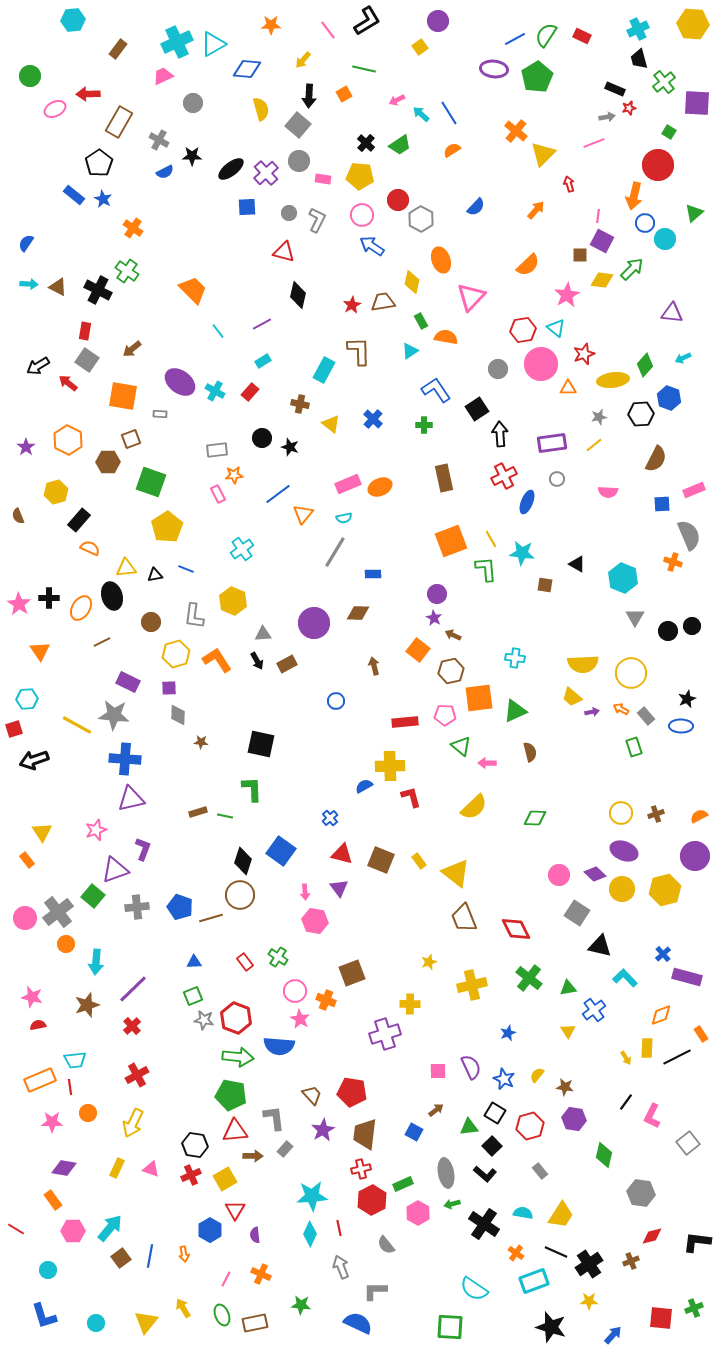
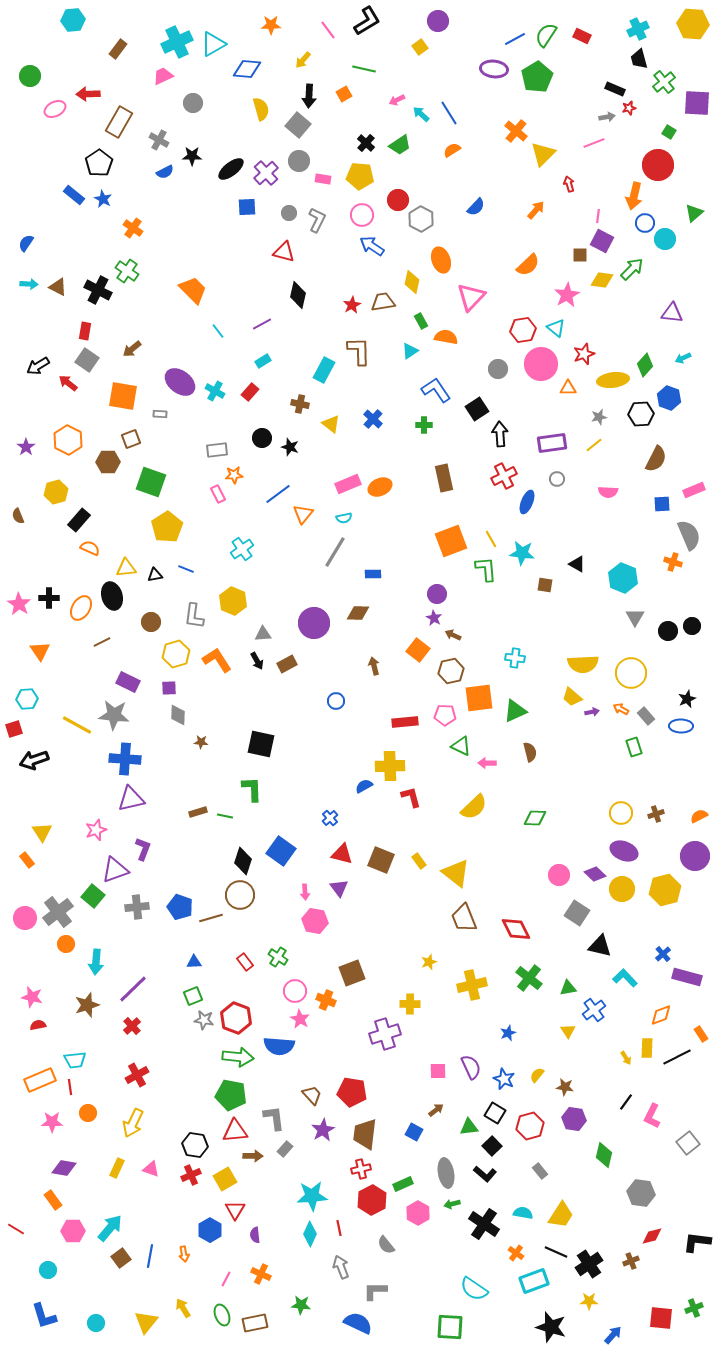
green triangle at (461, 746): rotated 15 degrees counterclockwise
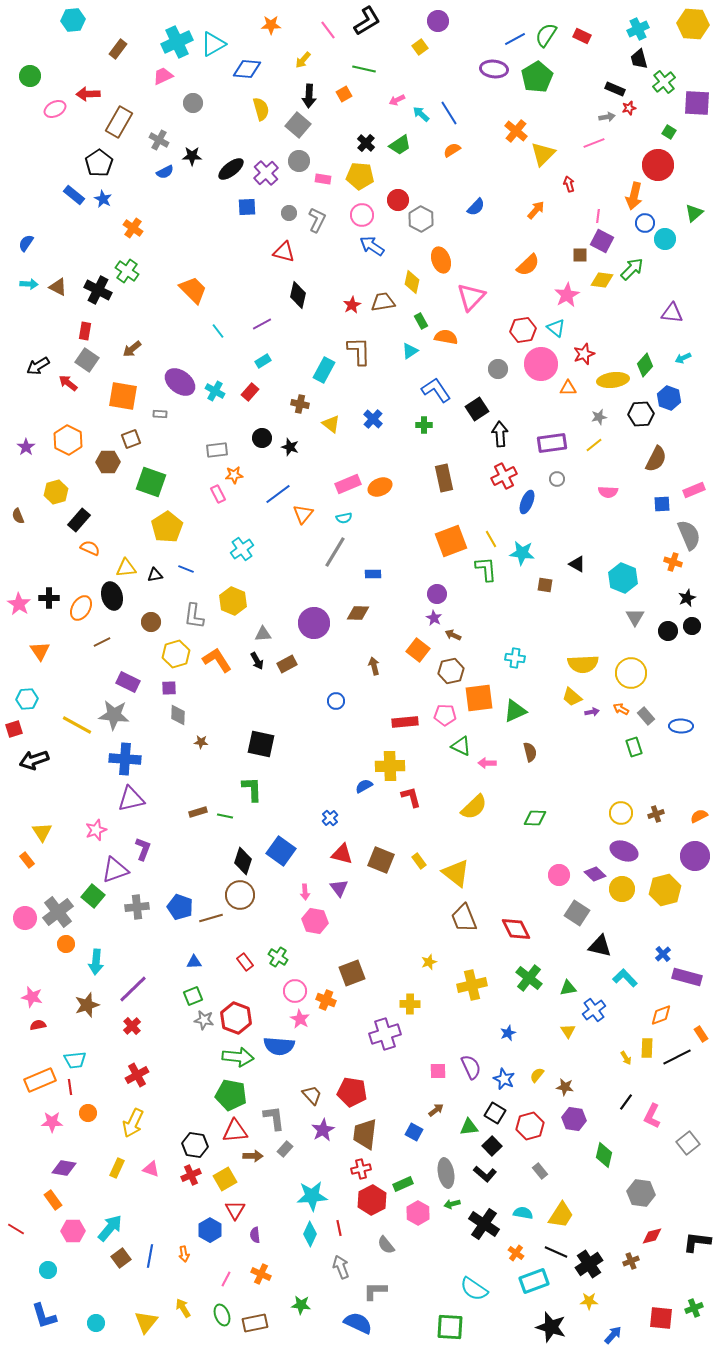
black star at (687, 699): moved 101 px up
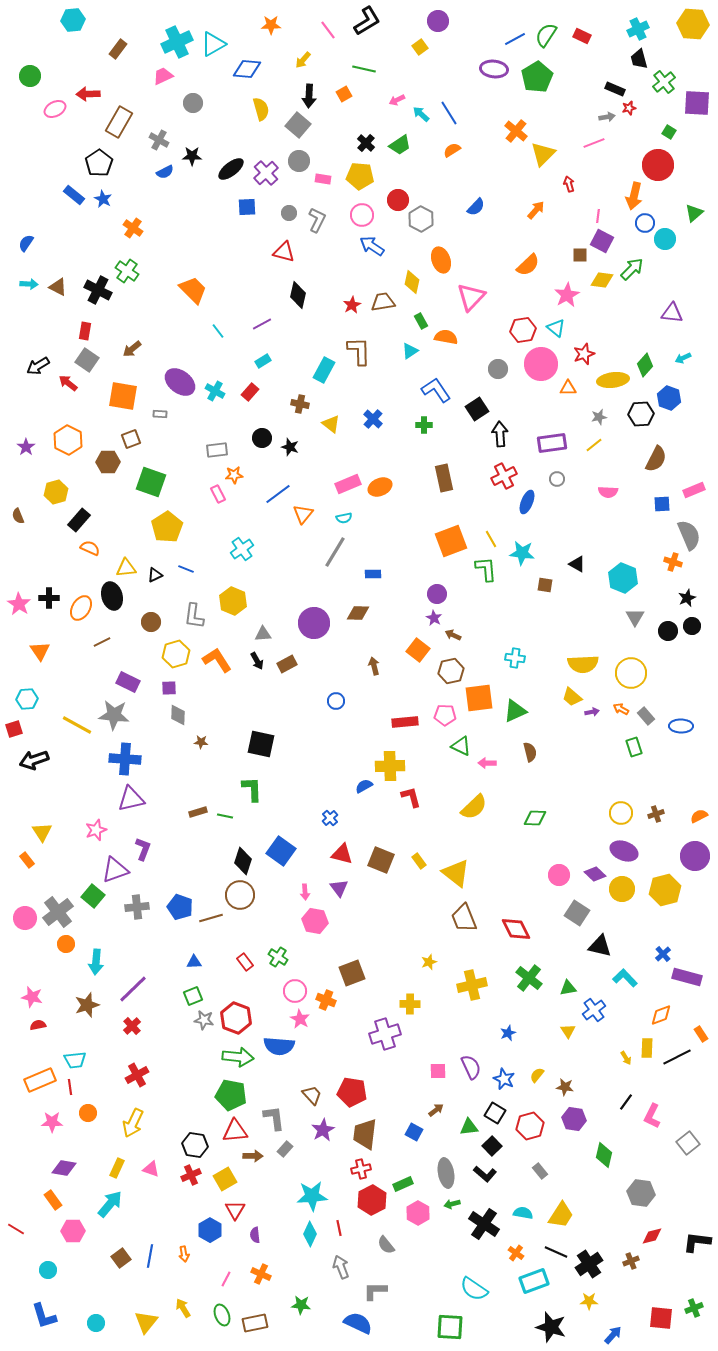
black triangle at (155, 575): rotated 14 degrees counterclockwise
cyan arrow at (110, 1228): moved 24 px up
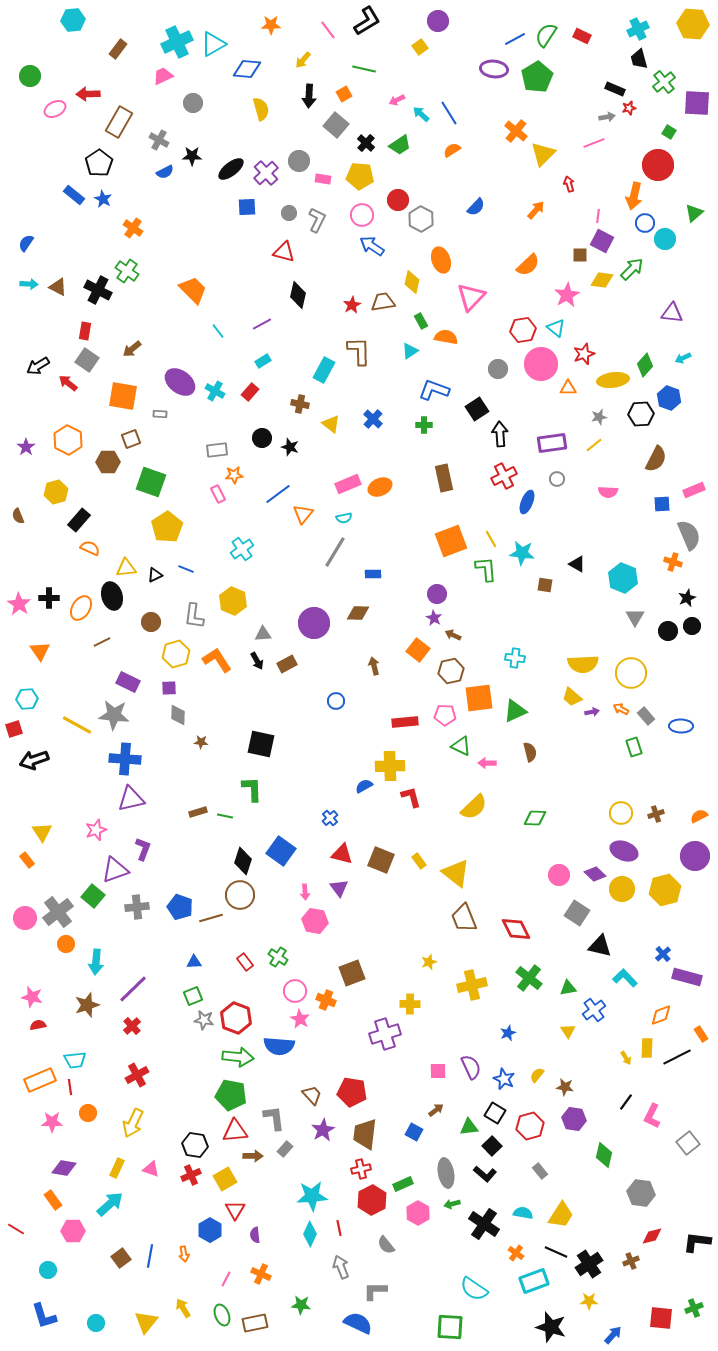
gray square at (298, 125): moved 38 px right
blue L-shape at (436, 390): moved 2 px left; rotated 36 degrees counterclockwise
cyan arrow at (110, 1204): rotated 8 degrees clockwise
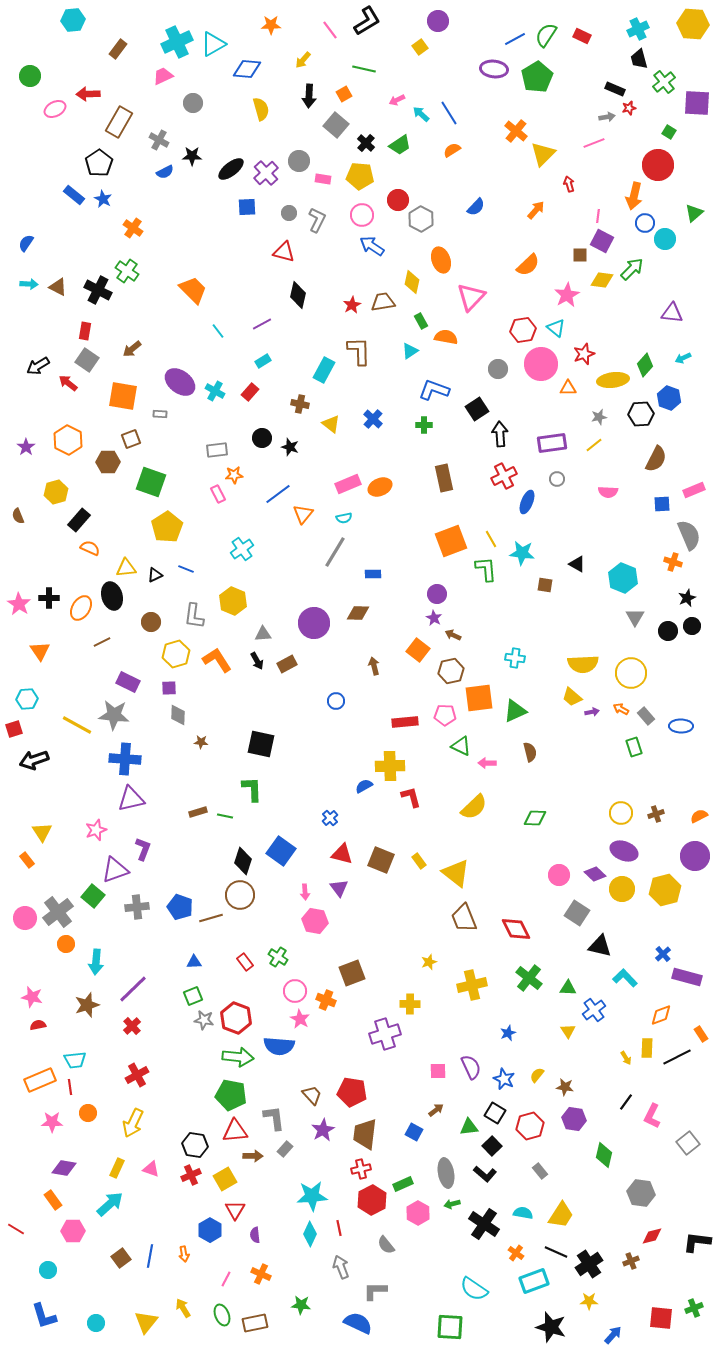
pink line at (328, 30): moved 2 px right
green triangle at (568, 988): rotated 12 degrees clockwise
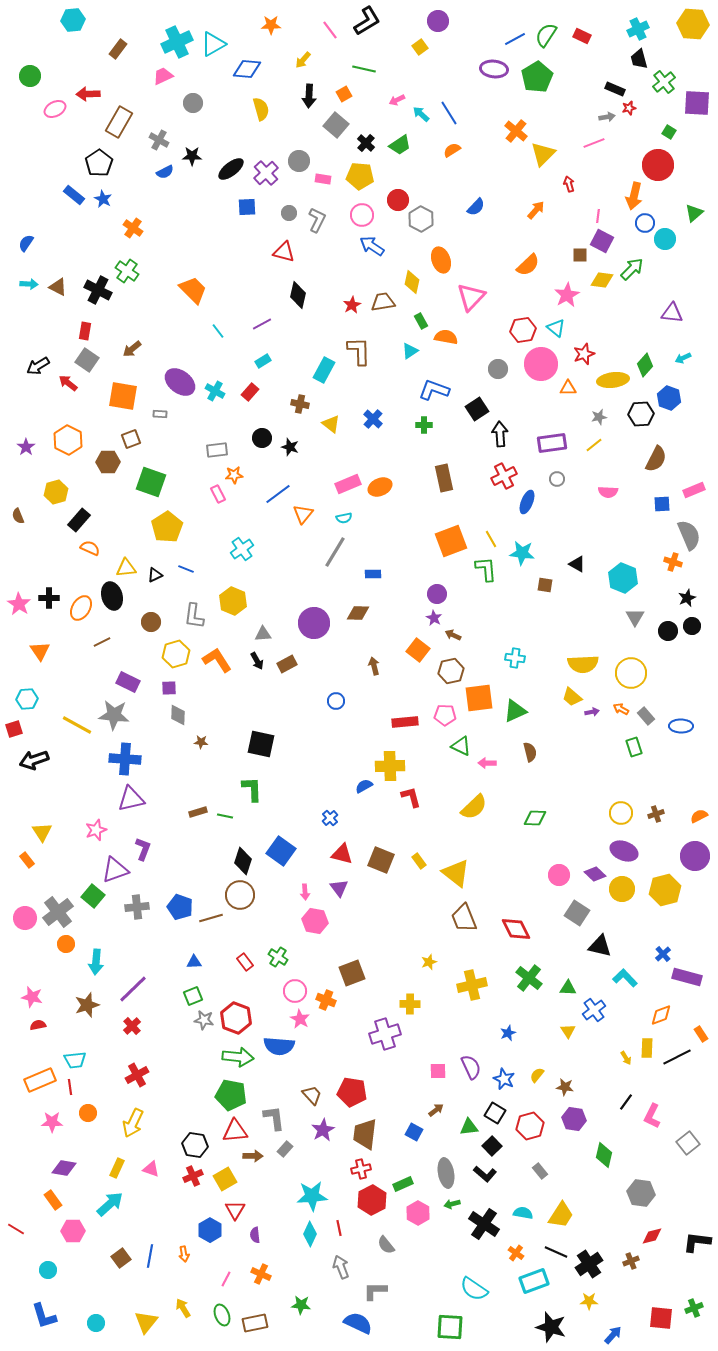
red cross at (191, 1175): moved 2 px right, 1 px down
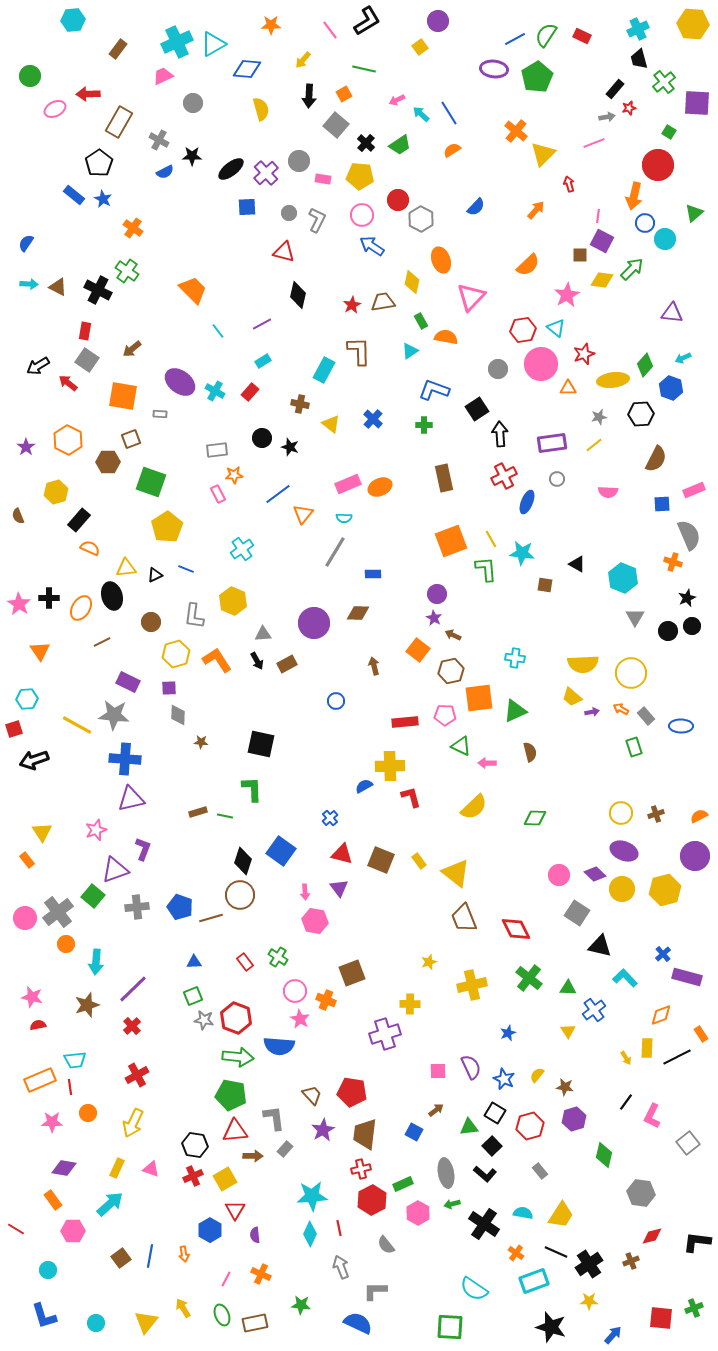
black rectangle at (615, 89): rotated 72 degrees counterclockwise
blue hexagon at (669, 398): moved 2 px right, 10 px up
cyan semicircle at (344, 518): rotated 14 degrees clockwise
purple hexagon at (574, 1119): rotated 25 degrees counterclockwise
